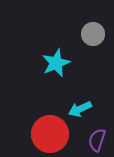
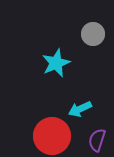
red circle: moved 2 px right, 2 px down
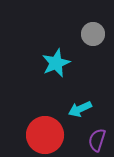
red circle: moved 7 px left, 1 px up
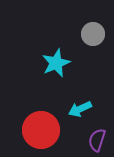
red circle: moved 4 px left, 5 px up
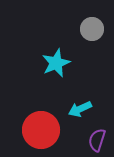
gray circle: moved 1 px left, 5 px up
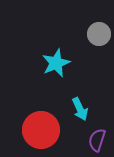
gray circle: moved 7 px right, 5 px down
cyan arrow: rotated 90 degrees counterclockwise
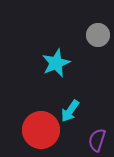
gray circle: moved 1 px left, 1 px down
cyan arrow: moved 10 px left, 2 px down; rotated 60 degrees clockwise
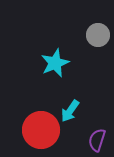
cyan star: moved 1 px left
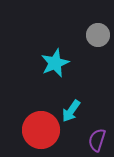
cyan arrow: moved 1 px right
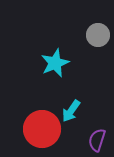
red circle: moved 1 px right, 1 px up
